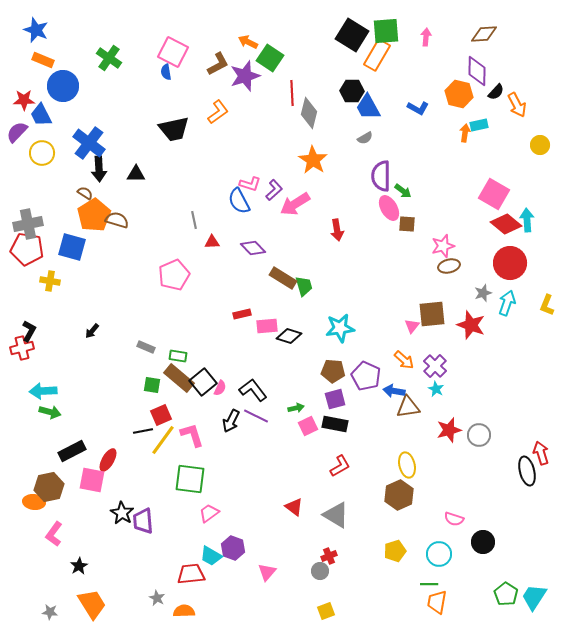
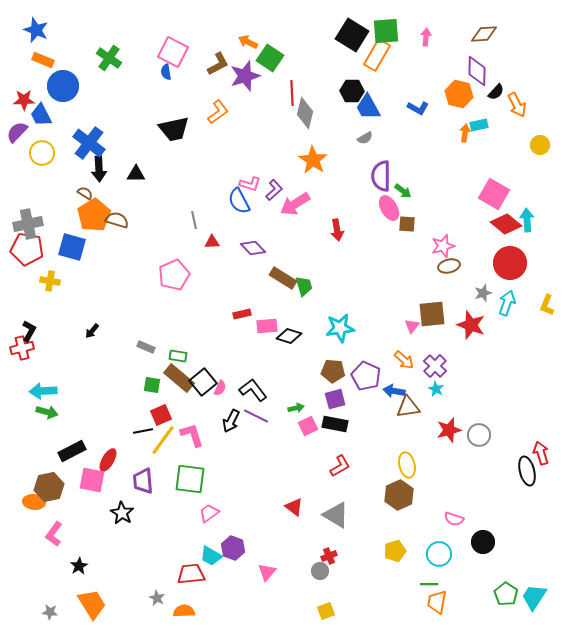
gray diamond at (309, 113): moved 4 px left
green arrow at (50, 412): moved 3 px left
purple trapezoid at (143, 521): moved 40 px up
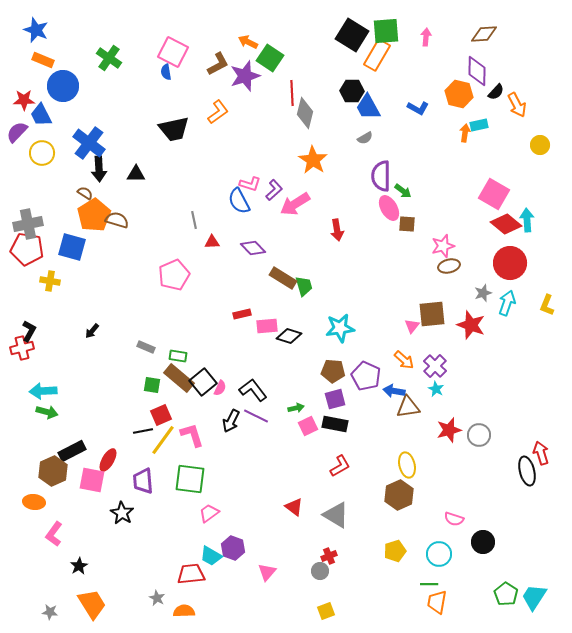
brown hexagon at (49, 487): moved 4 px right, 16 px up; rotated 12 degrees counterclockwise
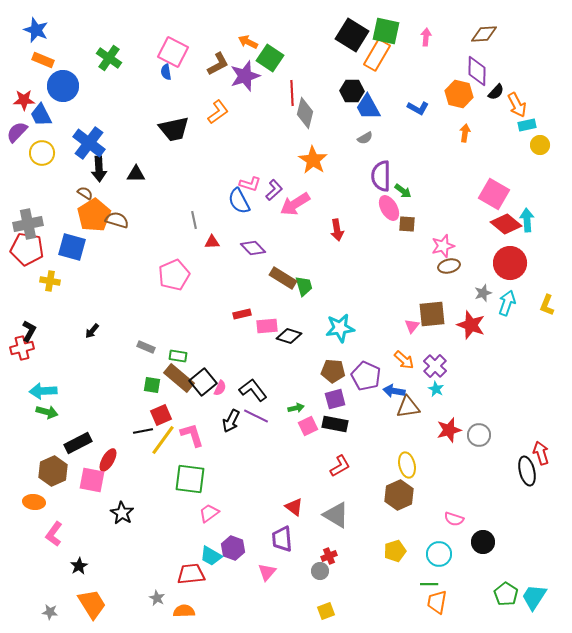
green square at (386, 31): rotated 16 degrees clockwise
cyan rectangle at (479, 125): moved 48 px right
black rectangle at (72, 451): moved 6 px right, 8 px up
purple trapezoid at (143, 481): moved 139 px right, 58 px down
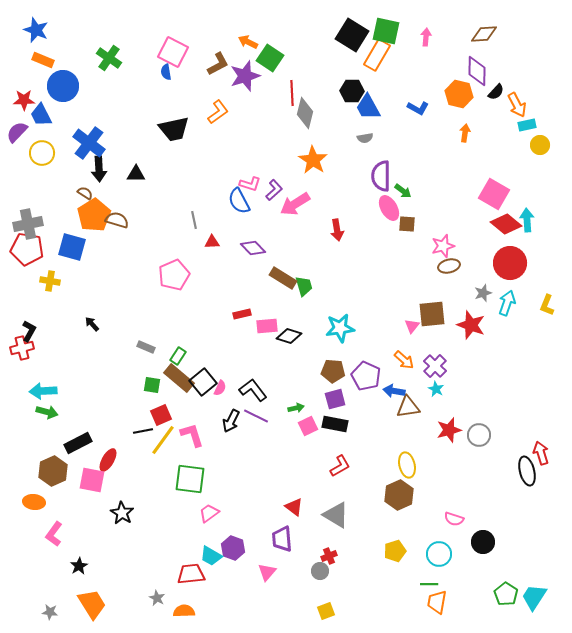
gray semicircle at (365, 138): rotated 21 degrees clockwise
black arrow at (92, 331): moved 7 px up; rotated 98 degrees clockwise
green rectangle at (178, 356): rotated 66 degrees counterclockwise
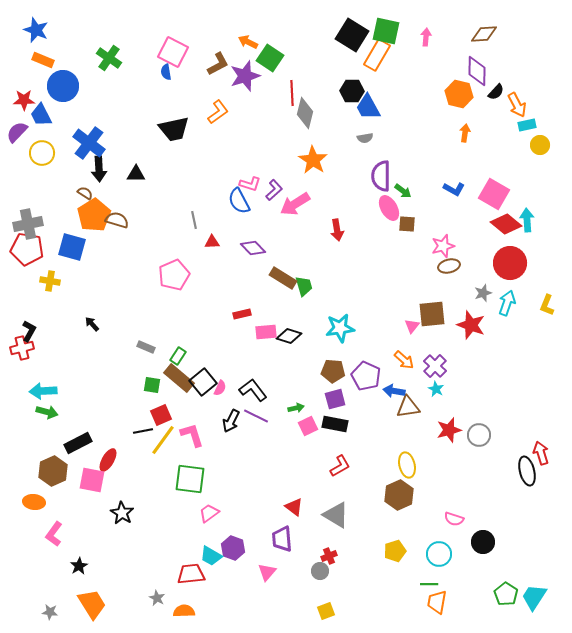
blue L-shape at (418, 108): moved 36 px right, 81 px down
pink rectangle at (267, 326): moved 1 px left, 6 px down
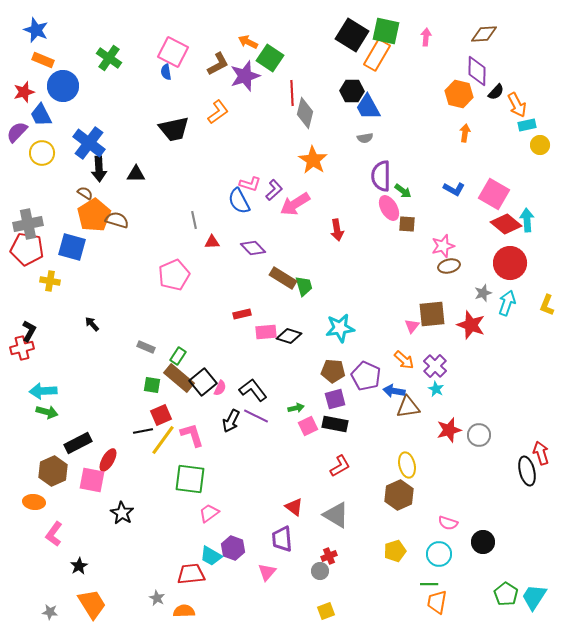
red star at (24, 100): moved 8 px up; rotated 15 degrees counterclockwise
pink semicircle at (454, 519): moved 6 px left, 4 px down
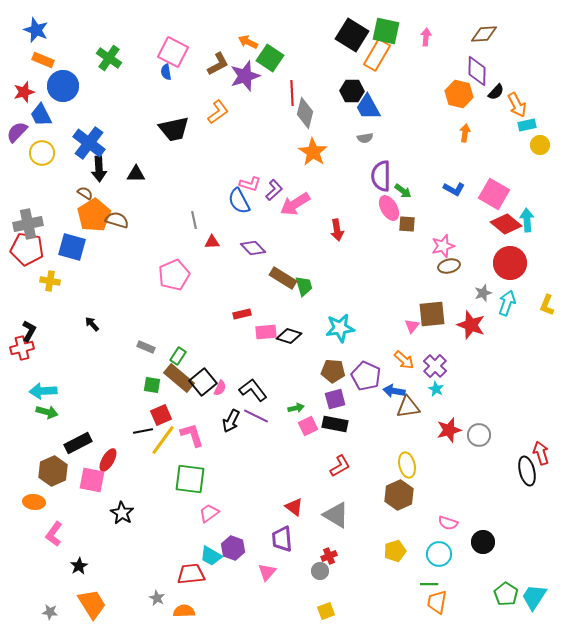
orange star at (313, 160): moved 8 px up
